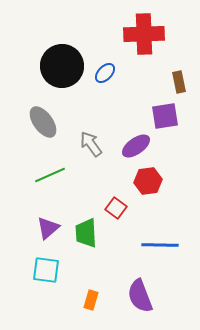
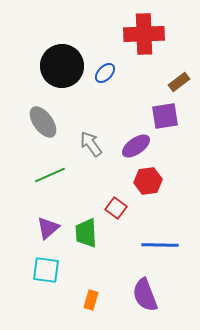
brown rectangle: rotated 65 degrees clockwise
purple semicircle: moved 5 px right, 1 px up
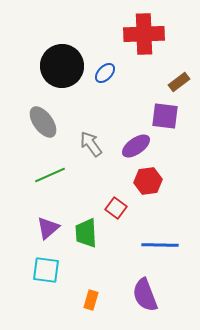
purple square: rotated 16 degrees clockwise
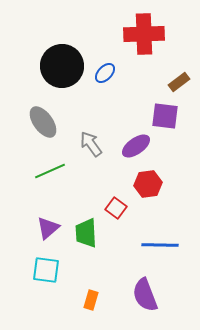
green line: moved 4 px up
red hexagon: moved 3 px down
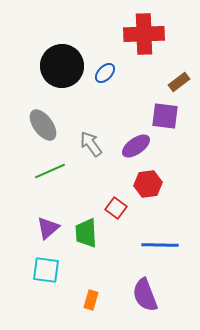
gray ellipse: moved 3 px down
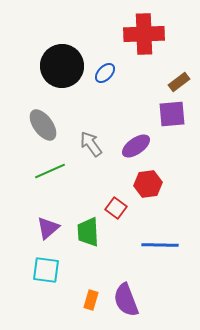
purple square: moved 7 px right, 2 px up; rotated 12 degrees counterclockwise
green trapezoid: moved 2 px right, 1 px up
purple semicircle: moved 19 px left, 5 px down
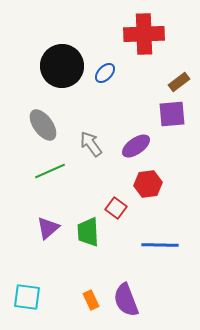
cyan square: moved 19 px left, 27 px down
orange rectangle: rotated 42 degrees counterclockwise
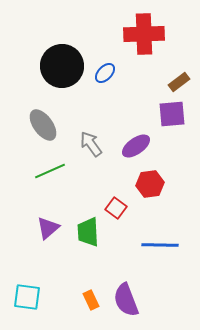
red hexagon: moved 2 px right
